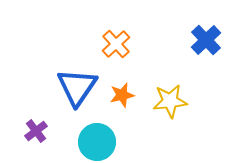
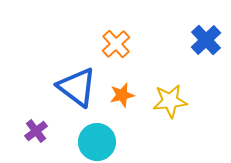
blue triangle: rotated 27 degrees counterclockwise
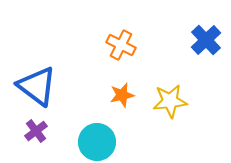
orange cross: moved 5 px right, 1 px down; rotated 20 degrees counterclockwise
blue triangle: moved 40 px left, 1 px up
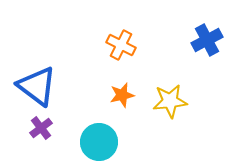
blue cross: moved 1 px right; rotated 16 degrees clockwise
purple cross: moved 5 px right, 3 px up
cyan circle: moved 2 px right
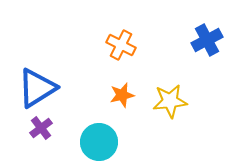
blue triangle: moved 2 px down; rotated 51 degrees clockwise
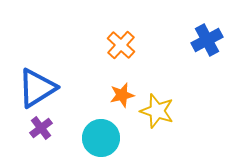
orange cross: rotated 16 degrees clockwise
yellow star: moved 13 px left, 10 px down; rotated 24 degrees clockwise
cyan circle: moved 2 px right, 4 px up
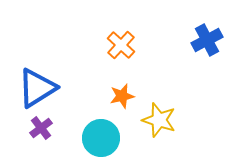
orange star: moved 1 px down
yellow star: moved 2 px right, 9 px down
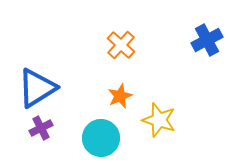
orange star: moved 2 px left; rotated 10 degrees counterclockwise
purple cross: rotated 10 degrees clockwise
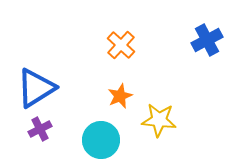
blue triangle: moved 1 px left
yellow star: rotated 12 degrees counterclockwise
purple cross: moved 1 px left, 1 px down
cyan circle: moved 2 px down
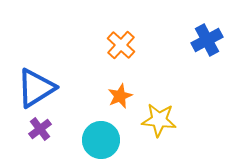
purple cross: rotated 10 degrees counterclockwise
